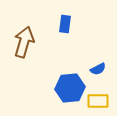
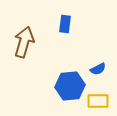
blue hexagon: moved 2 px up
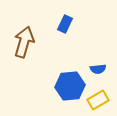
blue rectangle: rotated 18 degrees clockwise
blue semicircle: rotated 21 degrees clockwise
yellow rectangle: moved 1 px up; rotated 30 degrees counterclockwise
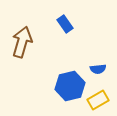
blue rectangle: rotated 60 degrees counterclockwise
brown arrow: moved 2 px left
blue hexagon: rotated 8 degrees counterclockwise
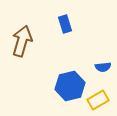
blue rectangle: rotated 18 degrees clockwise
brown arrow: moved 1 px up
blue semicircle: moved 5 px right, 2 px up
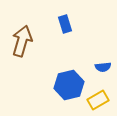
blue hexagon: moved 1 px left, 1 px up
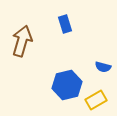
blue semicircle: rotated 21 degrees clockwise
blue hexagon: moved 2 px left
yellow rectangle: moved 2 px left
